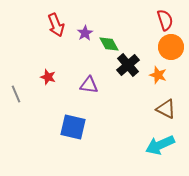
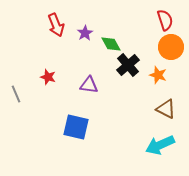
green diamond: moved 2 px right
blue square: moved 3 px right
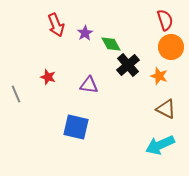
orange star: moved 1 px right, 1 px down
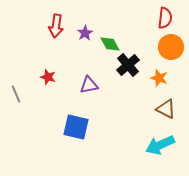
red semicircle: moved 2 px up; rotated 25 degrees clockwise
red arrow: moved 1 px down; rotated 30 degrees clockwise
green diamond: moved 1 px left
orange star: moved 2 px down
purple triangle: rotated 18 degrees counterclockwise
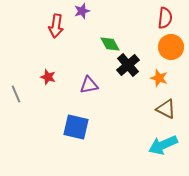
purple star: moved 3 px left, 22 px up; rotated 14 degrees clockwise
cyan arrow: moved 3 px right
